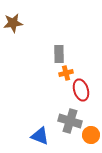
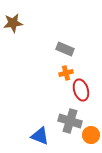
gray rectangle: moved 6 px right, 5 px up; rotated 66 degrees counterclockwise
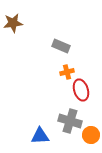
gray rectangle: moved 4 px left, 3 px up
orange cross: moved 1 px right, 1 px up
blue triangle: rotated 24 degrees counterclockwise
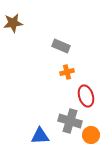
red ellipse: moved 5 px right, 6 px down
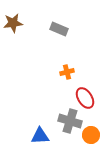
gray rectangle: moved 2 px left, 17 px up
red ellipse: moved 1 px left, 2 px down; rotated 15 degrees counterclockwise
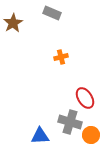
brown star: rotated 24 degrees counterclockwise
gray rectangle: moved 7 px left, 16 px up
orange cross: moved 6 px left, 15 px up
gray cross: moved 1 px down
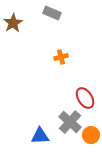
gray cross: rotated 25 degrees clockwise
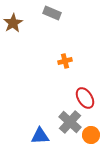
orange cross: moved 4 px right, 4 px down
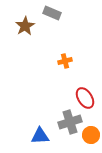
brown star: moved 12 px right, 3 px down
gray cross: rotated 30 degrees clockwise
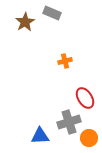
brown star: moved 4 px up
gray cross: moved 1 px left
orange circle: moved 2 px left, 3 px down
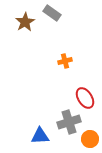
gray rectangle: rotated 12 degrees clockwise
orange circle: moved 1 px right, 1 px down
